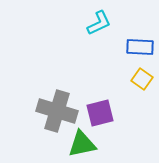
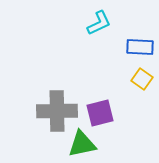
gray cross: rotated 18 degrees counterclockwise
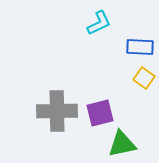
yellow square: moved 2 px right, 1 px up
green triangle: moved 40 px right
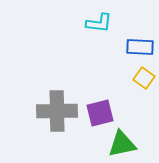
cyan L-shape: rotated 32 degrees clockwise
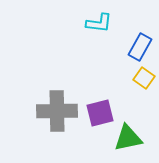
blue rectangle: rotated 64 degrees counterclockwise
green triangle: moved 6 px right, 6 px up
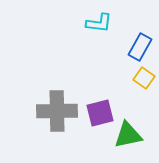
green triangle: moved 3 px up
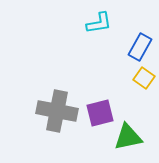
cyan L-shape: rotated 16 degrees counterclockwise
gray cross: rotated 12 degrees clockwise
green triangle: moved 2 px down
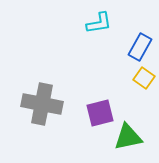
gray cross: moved 15 px left, 7 px up
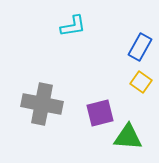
cyan L-shape: moved 26 px left, 3 px down
yellow square: moved 3 px left, 4 px down
green triangle: rotated 16 degrees clockwise
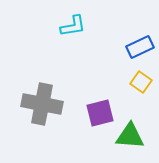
blue rectangle: rotated 36 degrees clockwise
green triangle: moved 2 px right, 1 px up
